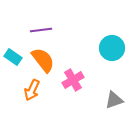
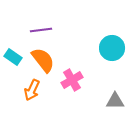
pink cross: moved 1 px left
gray triangle: moved 1 px right, 1 px down; rotated 18 degrees clockwise
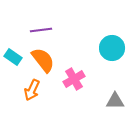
pink cross: moved 2 px right, 1 px up
